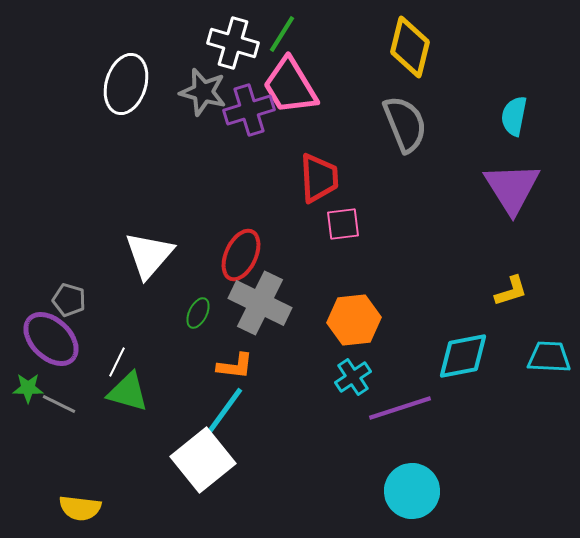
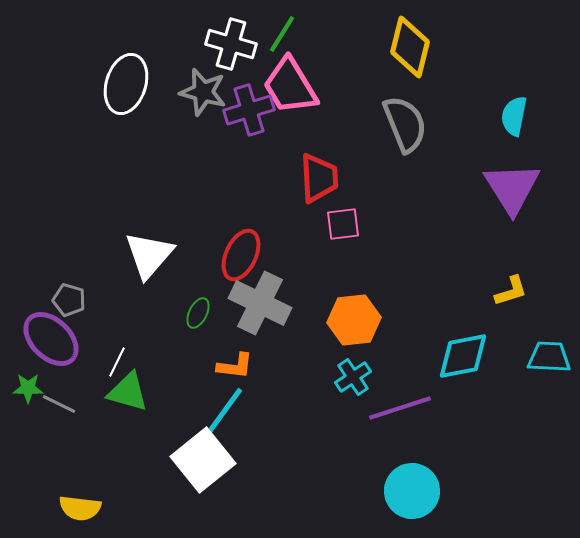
white cross: moved 2 px left, 1 px down
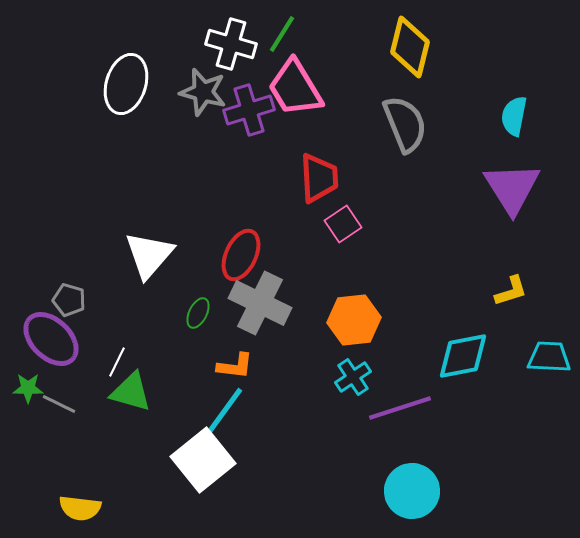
pink trapezoid: moved 5 px right, 2 px down
pink square: rotated 27 degrees counterclockwise
green triangle: moved 3 px right
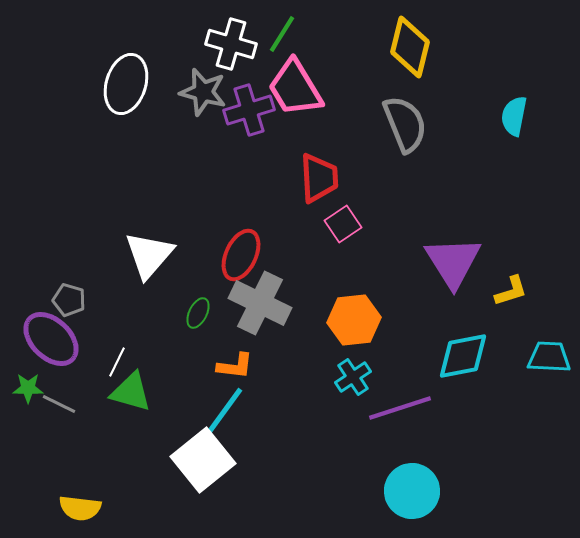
purple triangle: moved 59 px left, 74 px down
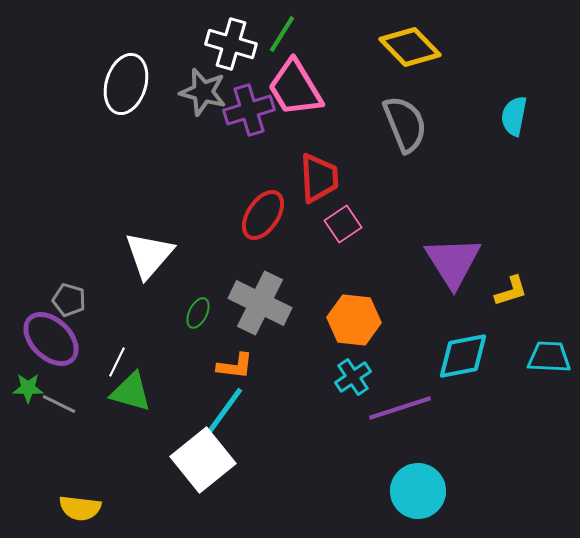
yellow diamond: rotated 58 degrees counterclockwise
red ellipse: moved 22 px right, 40 px up; rotated 9 degrees clockwise
orange hexagon: rotated 12 degrees clockwise
cyan circle: moved 6 px right
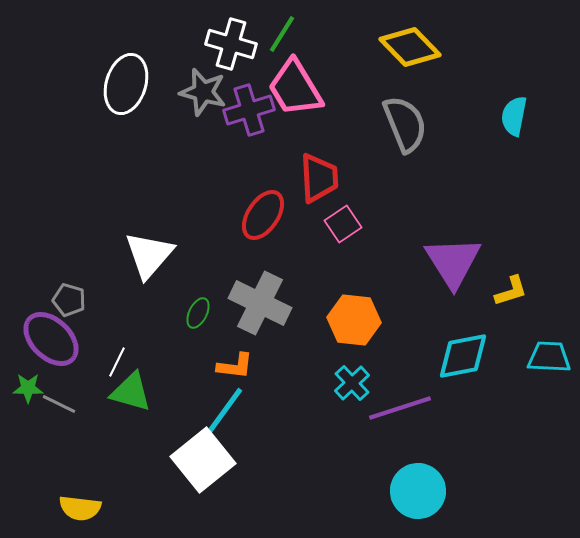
cyan cross: moved 1 px left, 6 px down; rotated 9 degrees counterclockwise
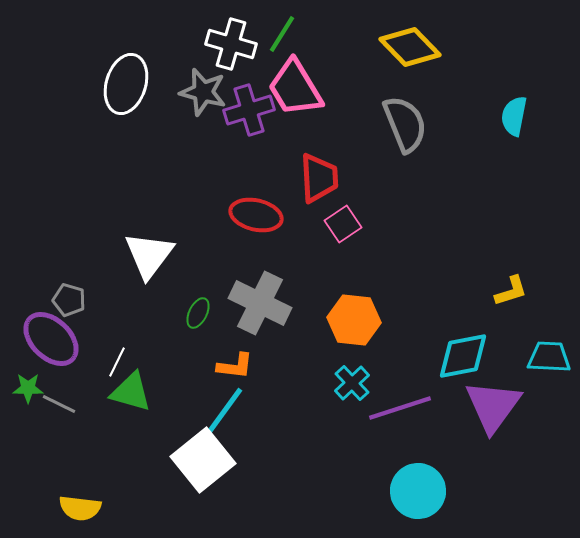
red ellipse: moved 7 px left; rotated 69 degrees clockwise
white triangle: rotated 4 degrees counterclockwise
purple triangle: moved 40 px right, 144 px down; rotated 8 degrees clockwise
